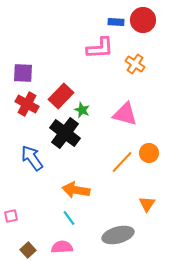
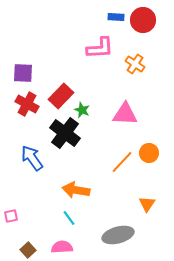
blue rectangle: moved 5 px up
pink triangle: rotated 12 degrees counterclockwise
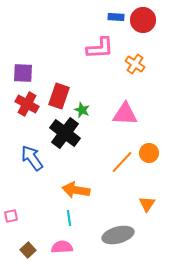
red rectangle: moved 2 px left; rotated 25 degrees counterclockwise
cyan line: rotated 28 degrees clockwise
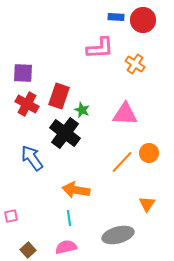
pink semicircle: moved 4 px right; rotated 10 degrees counterclockwise
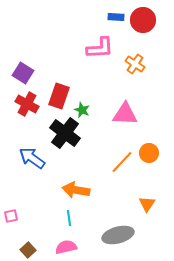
purple square: rotated 30 degrees clockwise
blue arrow: rotated 20 degrees counterclockwise
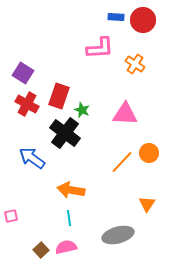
orange arrow: moved 5 px left
brown square: moved 13 px right
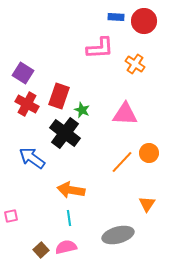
red circle: moved 1 px right, 1 px down
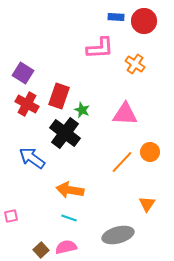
orange circle: moved 1 px right, 1 px up
orange arrow: moved 1 px left
cyan line: rotated 63 degrees counterclockwise
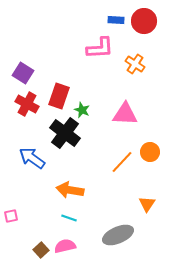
blue rectangle: moved 3 px down
gray ellipse: rotated 8 degrees counterclockwise
pink semicircle: moved 1 px left, 1 px up
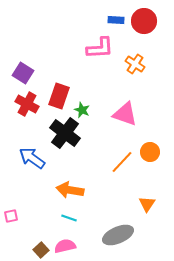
pink triangle: rotated 16 degrees clockwise
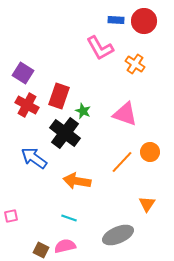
pink L-shape: rotated 64 degrees clockwise
red cross: moved 1 px down
green star: moved 1 px right, 1 px down
blue arrow: moved 2 px right
orange arrow: moved 7 px right, 9 px up
brown square: rotated 21 degrees counterclockwise
